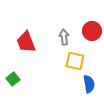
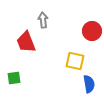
gray arrow: moved 21 px left, 17 px up
green square: moved 1 px right, 1 px up; rotated 32 degrees clockwise
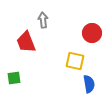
red circle: moved 2 px down
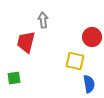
red circle: moved 4 px down
red trapezoid: rotated 35 degrees clockwise
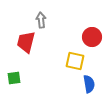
gray arrow: moved 2 px left
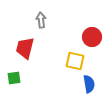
red trapezoid: moved 1 px left, 6 px down
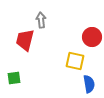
red trapezoid: moved 8 px up
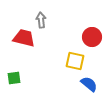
red trapezoid: moved 1 px left, 2 px up; rotated 90 degrees clockwise
blue semicircle: rotated 42 degrees counterclockwise
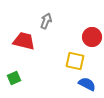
gray arrow: moved 5 px right, 1 px down; rotated 28 degrees clockwise
red trapezoid: moved 3 px down
green square: rotated 16 degrees counterclockwise
blue semicircle: moved 2 px left; rotated 12 degrees counterclockwise
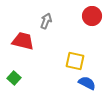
red circle: moved 21 px up
red trapezoid: moved 1 px left
green square: rotated 24 degrees counterclockwise
blue semicircle: moved 1 px up
